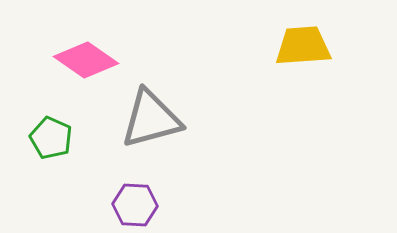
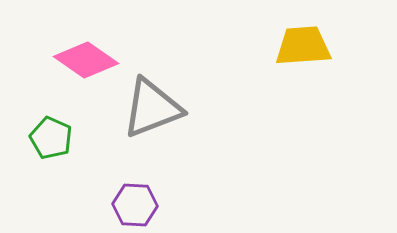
gray triangle: moved 1 px right, 11 px up; rotated 6 degrees counterclockwise
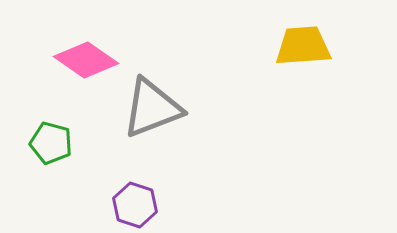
green pentagon: moved 5 px down; rotated 9 degrees counterclockwise
purple hexagon: rotated 15 degrees clockwise
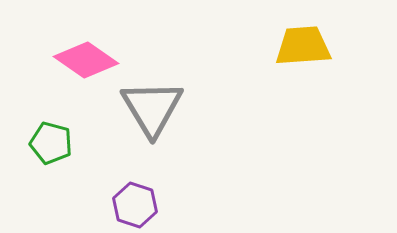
gray triangle: rotated 40 degrees counterclockwise
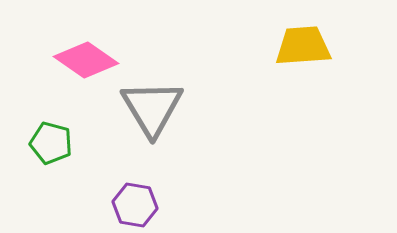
purple hexagon: rotated 9 degrees counterclockwise
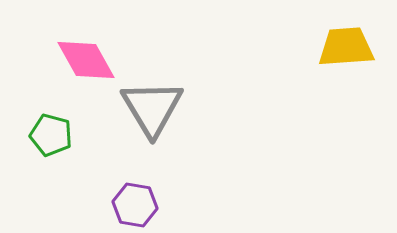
yellow trapezoid: moved 43 px right, 1 px down
pink diamond: rotated 26 degrees clockwise
green pentagon: moved 8 px up
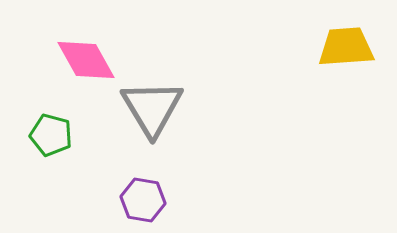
purple hexagon: moved 8 px right, 5 px up
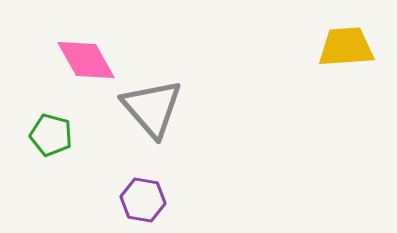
gray triangle: rotated 10 degrees counterclockwise
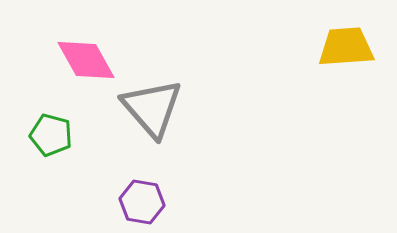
purple hexagon: moved 1 px left, 2 px down
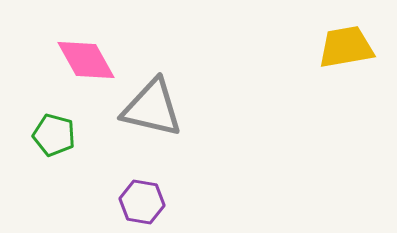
yellow trapezoid: rotated 6 degrees counterclockwise
gray triangle: rotated 36 degrees counterclockwise
green pentagon: moved 3 px right
